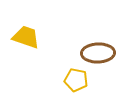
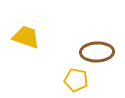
brown ellipse: moved 1 px left, 1 px up
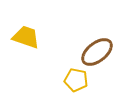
brown ellipse: rotated 36 degrees counterclockwise
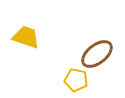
brown ellipse: moved 2 px down
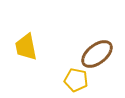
yellow trapezoid: moved 10 px down; rotated 120 degrees counterclockwise
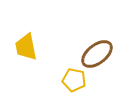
yellow pentagon: moved 2 px left
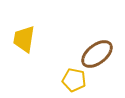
yellow trapezoid: moved 2 px left, 8 px up; rotated 20 degrees clockwise
